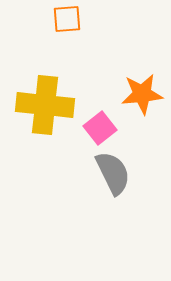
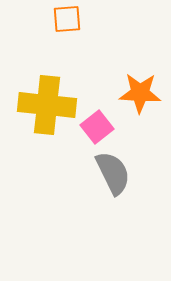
orange star: moved 2 px left, 1 px up; rotated 9 degrees clockwise
yellow cross: moved 2 px right
pink square: moved 3 px left, 1 px up
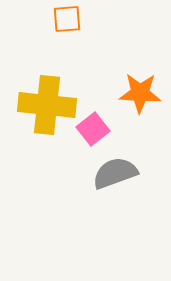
pink square: moved 4 px left, 2 px down
gray semicircle: moved 2 px right; rotated 84 degrees counterclockwise
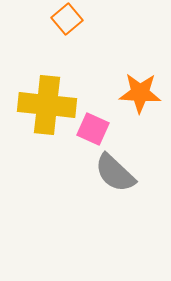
orange square: rotated 36 degrees counterclockwise
pink square: rotated 28 degrees counterclockwise
gray semicircle: rotated 117 degrees counterclockwise
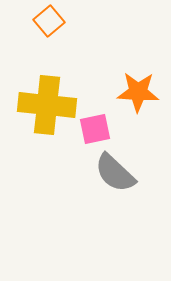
orange square: moved 18 px left, 2 px down
orange star: moved 2 px left, 1 px up
pink square: moved 2 px right; rotated 36 degrees counterclockwise
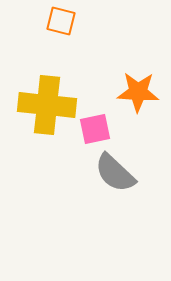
orange square: moved 12 px right; rotated 36 degrees counterclockwise
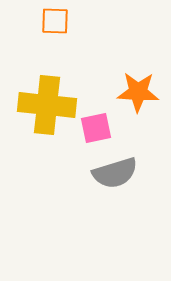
orange square: moved 6 px left; rotated 12 degrees counterclockwise
pink square: moved 1 px right, 1 px up
gray semicircle: rotated 60 degrees counterclockwise
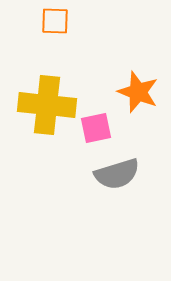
orange star: rotated 18 degrees clockwise
gray semicircle: moved 2 px right, 1 px down
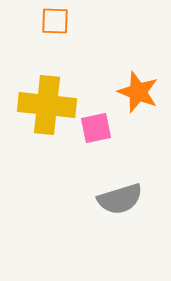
gray semicircle: moved 3 px right, 25 px down
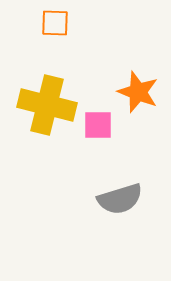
orange square: moved 2 px down
yellow cross: rotated 8 degrees clockwise
pink square: moved 2 px right, 3 px up; rotated 12 degrees clockwise
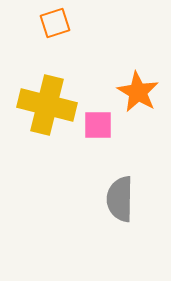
orange square: rotated 20 degrees counterclockwise
orange star: rotated 9 degrees clockwise
gray semicircle: rotated 108 degrees clockwise
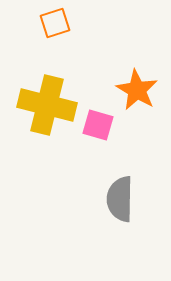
orange star: moved 1 px left, 2 px up
pink square: rotated 16 degrees clockwise
